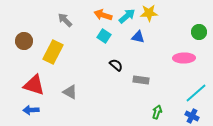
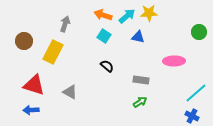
gray arrow: moved 4 px down; rotated 63 degrees clockwise
pink ellipse: moved 10 px left, 3 px down
black semicircle: moved 9 px left, 1 px down
green arrow: moved 17 px left, 10 px up; rotated 40 degrees clockwise
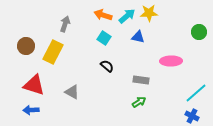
cyan square: moved 2 px down
brown circle: moved 2 px right, 5 px down
pink ellipse: moved 3 px left
gray triangle: moved 2 px right
green arrow: moved 1 px left
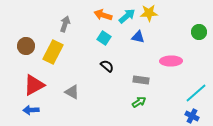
red triangle: rotated 45 degrees counterclockwise
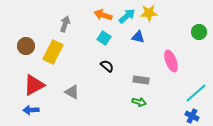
pink ellipse: rotated 70 degrees clockwise
green arrow: rotated 48 degrees clockwise
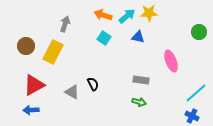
black semicircle: moved 14 px left, 18 px down; rotated 24 degrees clockwise
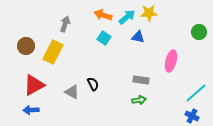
cyan arrow: moved 1 px down
pink ellipse: rotated 35 degrees clockwise
green arrow: moved 2 px up; rotated 24 degrees counterclockwise
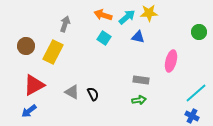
black semicircle: moved 10 px down
blue arrow: moved 2 px left, 1 px down; rotated 35 degrees counterclockwise
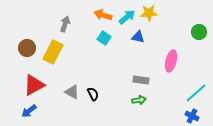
brown circle: moved 1 px right, 2 px down
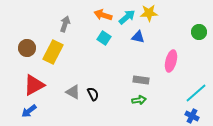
gray triangle: moved 1 px right
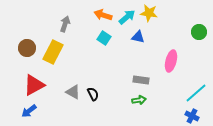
yellow star: rotated 12 degrees clockwise
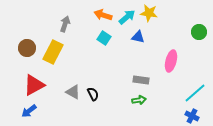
cyan line: moved 1 px left
